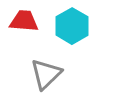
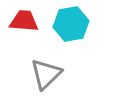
cyan hexagon: moved 1 px left, 2 px up; rotated 20 degrees clockwise
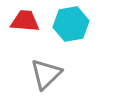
red trapezoid: moved 1 px right
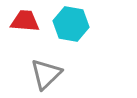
cyan hexagon: rotated 20 degrees clockwise
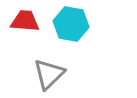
gray triangle: moved 3 px right
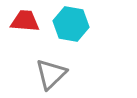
gray triangle: moved 2 px right
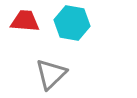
cyan hexagon: moved 1 px right, 1 px up
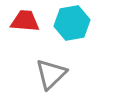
cyan hexagon: rotated 20 degrees counterclockwise
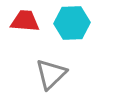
cyan hexagon: rotated 8 degrees clockwise
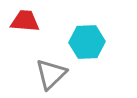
cyan hexagon: moved 15 px right, 19 px down
